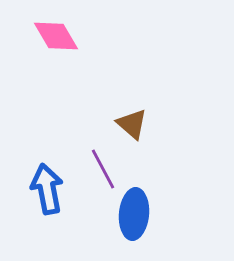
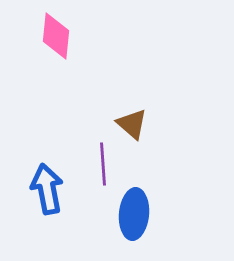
pink diamond: rotated 36 degrees clockwise
purple line: moved 5 px up; rotated 24 degrees clockwise
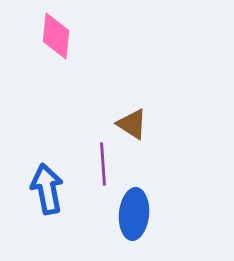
brown triangle: rotated 8 degrees counterclockwise
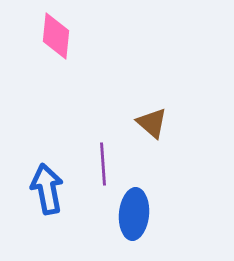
brown triangle: moved 20 px right, 1 px up; rotated 8 degrees clockwise
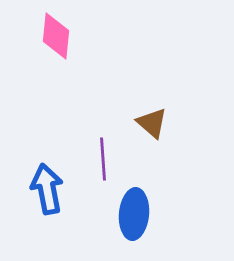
purple line: moved 5 px up
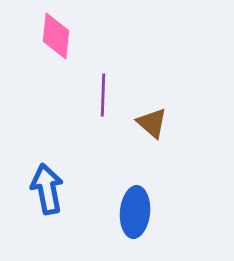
purple line: moved 64 px up; rotated 6 degrees clockwise
blue ellipse: moved 1 px right, 2 px up
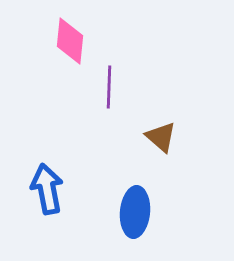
pink diamond: moved 14 px right, 5 px down
purple line: moved 6 px right, 8 px up
brown triangle: moved 9 px right, 14 px down
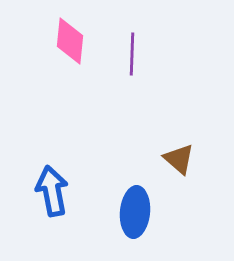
purple line: moved 23 px right, 33 px up
brown triangle: moved 18 px right, 22 px down
blue arrow: moved 5 px right, 2 px down
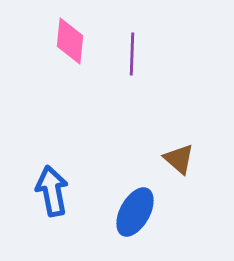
blue ellipse: rotated 24 degrees clockwise
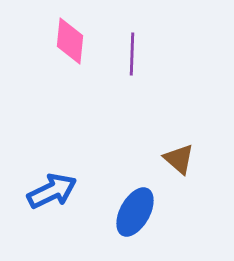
blue arrow: rotated 75 degrees clockwise
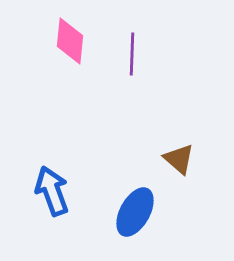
blue arrow: rotated 84 degrees counterclockwise
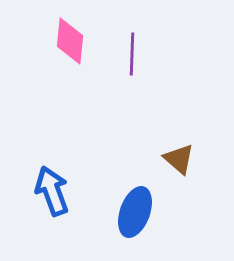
blue ellipse: rotated 9 degrees counterclockwise
